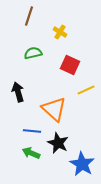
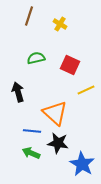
yellow cross: moved 8 px up
green semicircle: moved 3 px right, 5 px down
orange triangle: moved 1 px right, 4 px down
black star: rotated 15 degrees counterclockwise
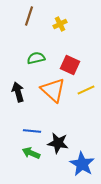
yellow cross: rotated 32 degrees clockwise
orange triangle: moved 2 px left, 23 px up
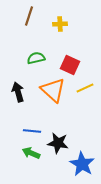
yellow cross: rotated 24 degrees clockwise
yellow line: moved 1 px left, 2 px up
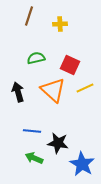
green arrow: moved 3 px right, 5 px down
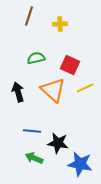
blue star: moved 2 px left; rotated 20 degrees counterclockwise
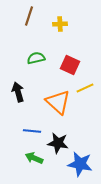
orange triangle: moved 5 px right, 12 px down
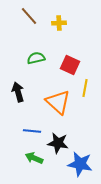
brown line: rotated 60 degrees counterclockwise
yellow cross: moved 1 px left, 1 px up
yellow line: rotated 54 degrees counterclockwise
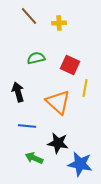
blue line: moved 5 px left, 5 px up
